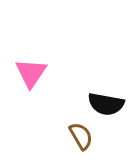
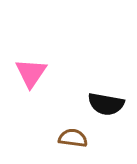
brown semicircle: moved 8 px left, 2 px down; rotated 52 degrees counterclockwise
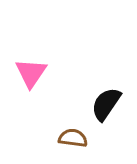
black semicircle: rotated 114 degrees clockwise
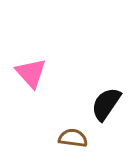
pink triangle: rotated 16 degrees counterclockwise
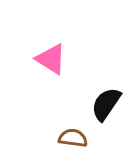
pink triangle: moved 20 px right, 14 px up; rotated 16 degrees counterclockwise
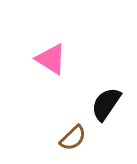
brown semicircle: rotated 128 degrees clockwise
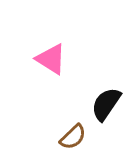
brown semicircle: moved 1 px up
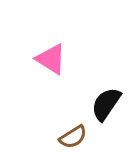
brown semicircle: rotated 12 degrees clockwise
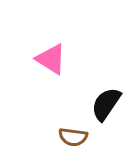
brown semicircle: rotated 40 degrees clockwise
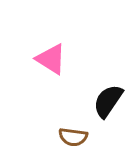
black semicircle: moved 2 px right, 3 px up
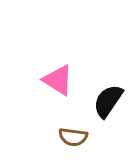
pink triangle: moved 7 px right, 21 px down
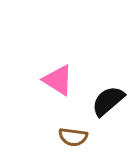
black semicircle: rotated 15 degrees clockwise
